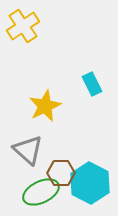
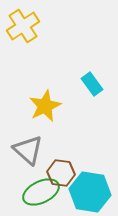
cyan rectangle: rotated 10 degrees counterclockwise
brown hexagon: rotated 8 degrees clockwise
cyan hexagon: moved 9 px down; rotated 18 degrees counterclockwise
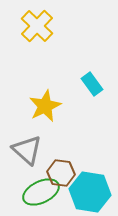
yellow cross: moved 14 px right; rotated 12 degrees counterclockwise
gray triangle: moved 1 px left
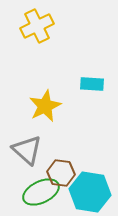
yellow cross: rotated 20 degrees clockwise
cyan rectangle: rotated 50 degrees counterclockwise
